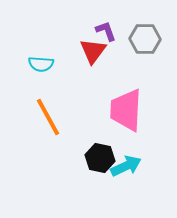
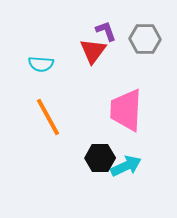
black hexagon: rotated 12 degrees counterclockwise
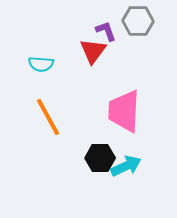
gray hexagon: moved 7 px left, 18 px up
pink trapezoid: moved 2 px left, 1 px down
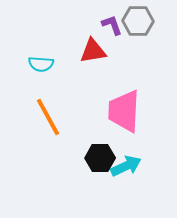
purple L-shape: moved 6 px right, 6 px up
red triangle: rotated 44 degrees clockwise
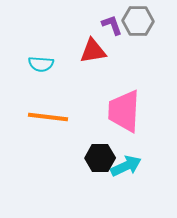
orange line: rotated 54 degrees counterclockwise
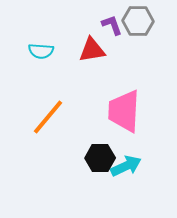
red triangle: moved 1 px left, 1 px up
cyan semicircle: moved 13 px up
orange line: rotated 57 degrees counterclockwise
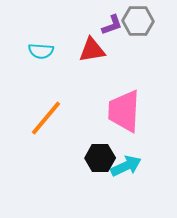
purple L-shape: rotated 90 degrees clockwise
orange line: moved 2 px left, 1 px down
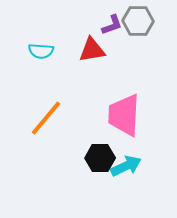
pink trapezoid: moved 4 px down
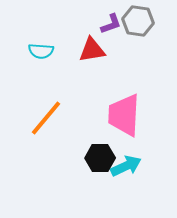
gray hexagon: rotated 8 degrees clockwise
purple L-shape: moved 1 px left, 1 px up
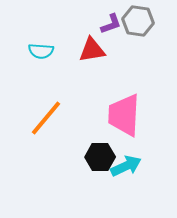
black hexagon: moved 1 px up
